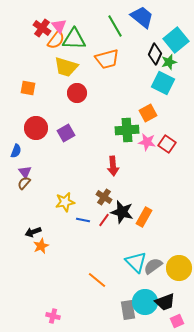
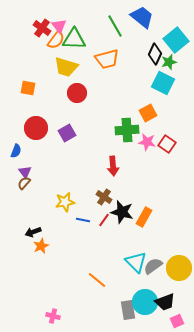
purple square at (66, 133): moved 1 px right
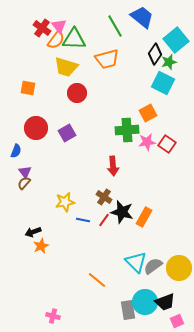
black diamond at (155, 54): rotated 10 degrees clockwise
pink star at (147, 142): rotated 18 degrees counterclockwise
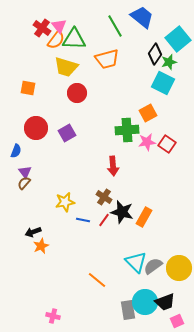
cyan square at (176, 40): moved 2 px right, 1 px up
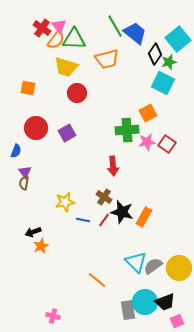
blue trapezoid at (142, 17): moved 7 px left, 16 px down
brown semicircle at (24, 183): rotated 32 degrees counterclockwise
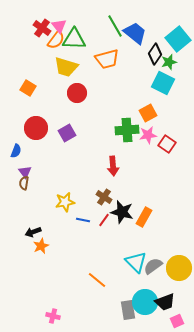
orange square at (28, 88): rotated 21 degrees clockwise
pink star at (147, 142): moved 1 px right, 7 px up
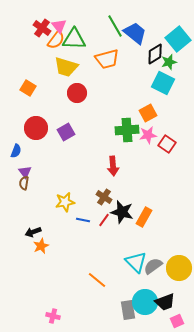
black diamond at (155, 54): rotated 25 degrees clockwise
purple square at (67, 133): moved 1 px left, 1 px up
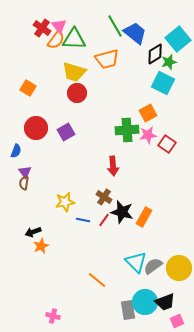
yellow trapezoid at (66, 67): moved 8 px right, 5 px down
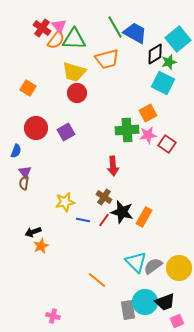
green line at (115, 26): moved 1 px down
blue trapezoid at (135, 33): rotated 10 degrees counterclockwise
